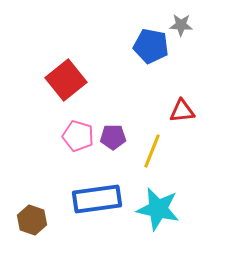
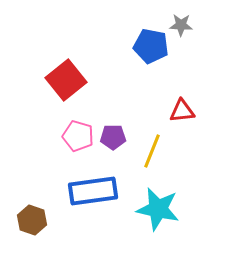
blue rectangle: moved 4 px left, 8 px up
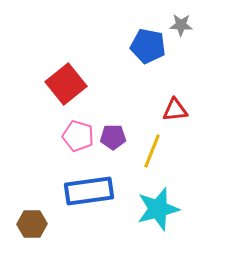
blue pentagon: moved 3 px left
red square: moved 4 px down
red triangle: moved 7 px left, 1 px up
blue rectangle: moved 4 px left
cyan star: rotated 27 degrees counterclockwise
brown hexagon: moved 4 px down; rotated 20 degrees counterclockwise
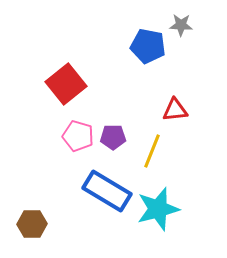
blue rectangle: moved 18 px right; rotated 39 degrees clockwise
